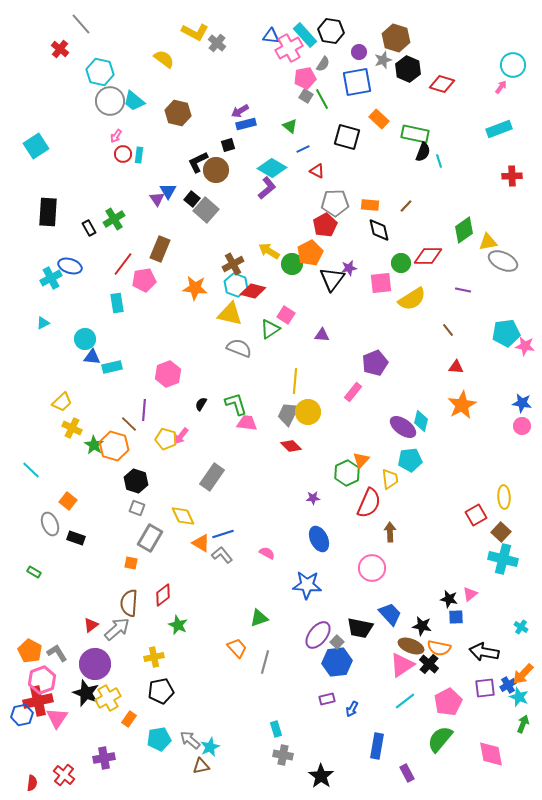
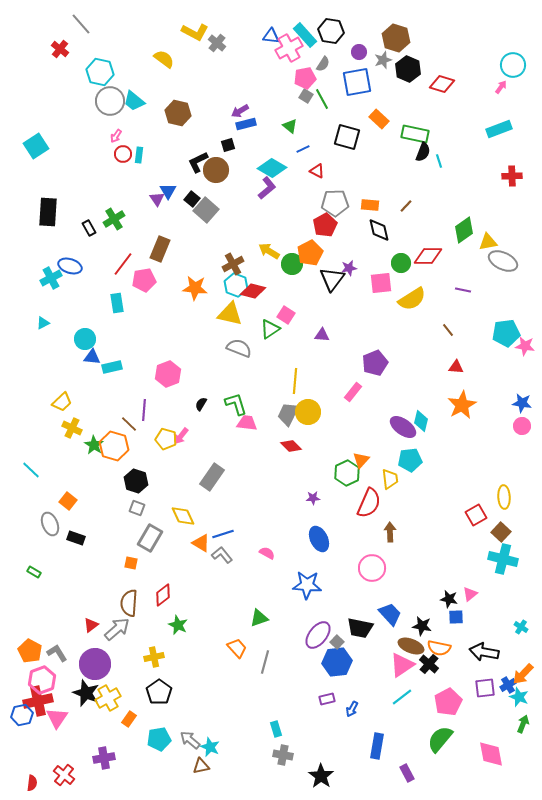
black pentagon at (161, 691): moved 2 px left, 1 px down; rotated 25 degrees counterclockwise
cyan line at (405, 701): moved 3 px left, 4 px up
cyan star at (210, 747): rotated 24 degrees counterclockwise
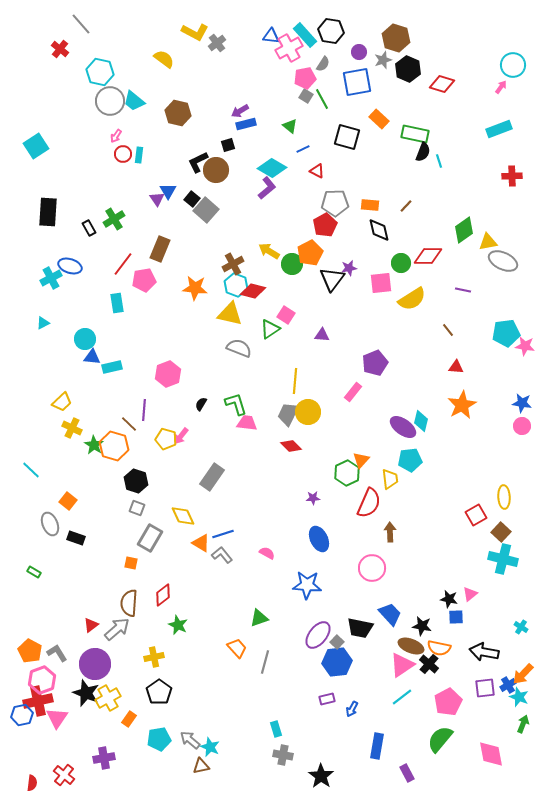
gray cross at (217, 43): rotated 12 degrees clockwise
